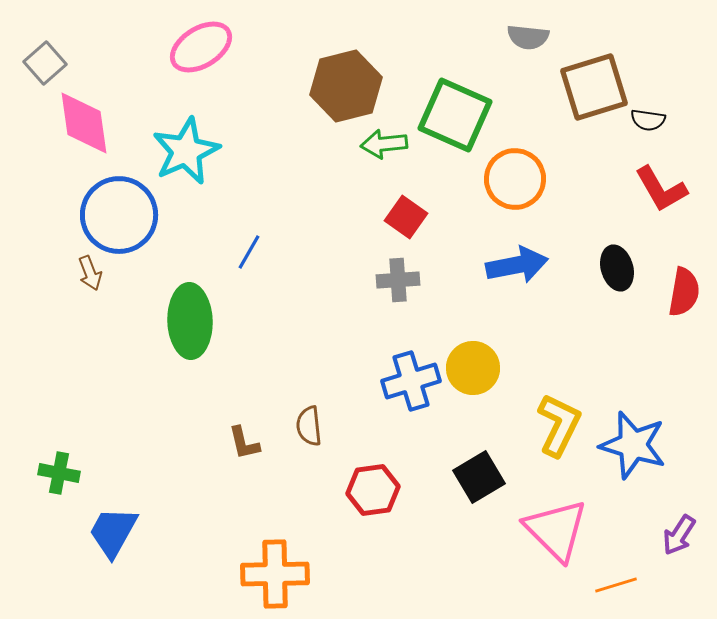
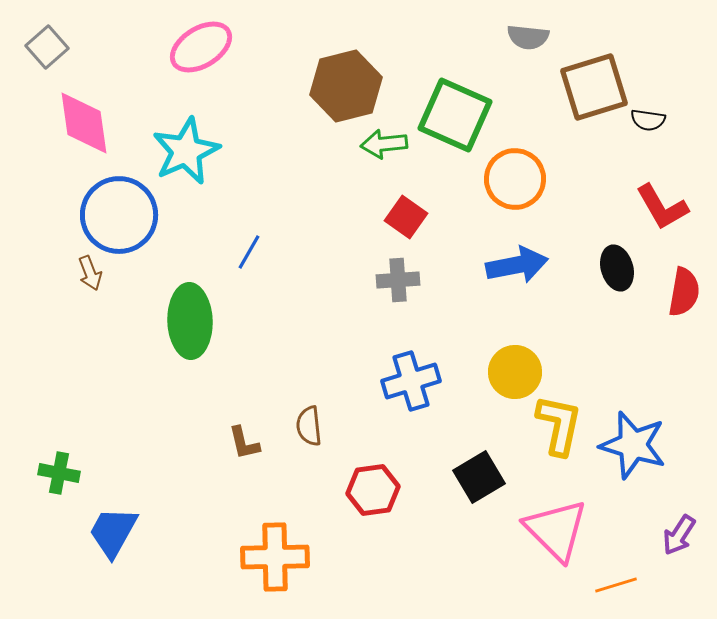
gray square: moved 2 px right, 16 px up
red L-shape: moved 1 px right, 18 px down
yellow circle: moved 42 px right, 4 px down
yellow L-shape: rotated 14 degrees counterclockwise
orange cross: moved 17 px up
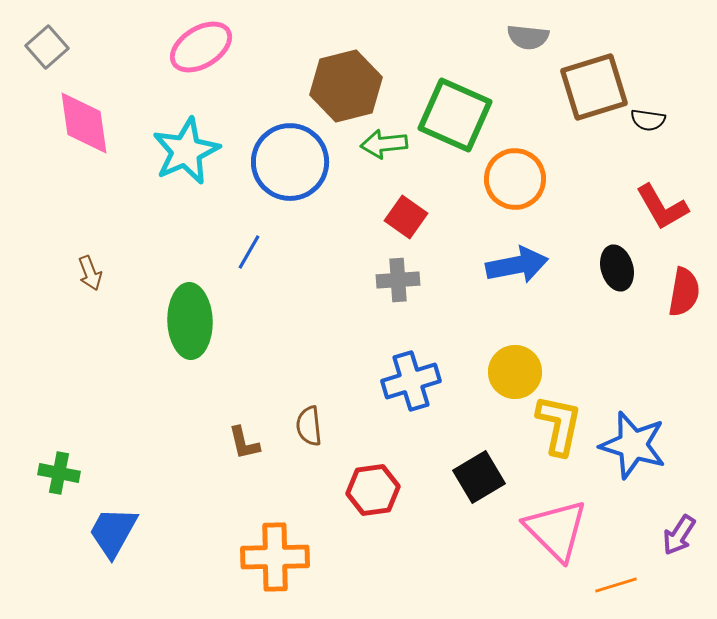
blue circle: moved 171 px right, 53 px up
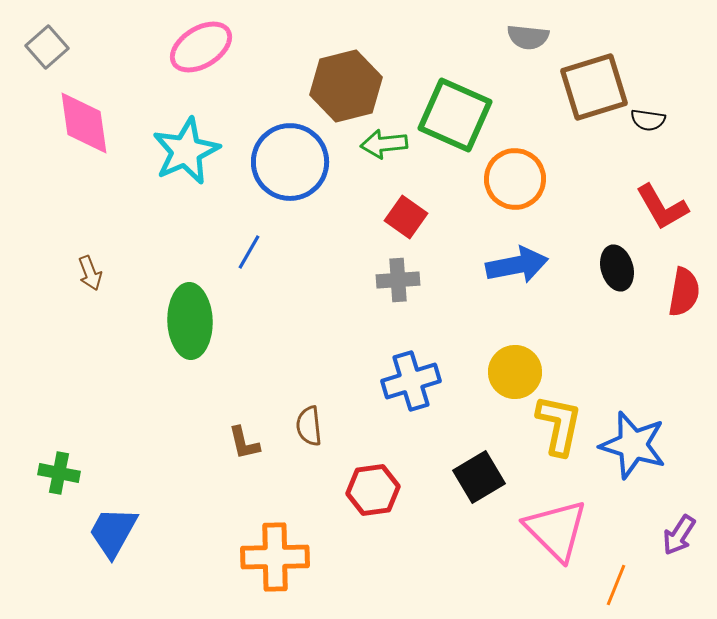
orange line: rotated 51 degrees counterclockwise
